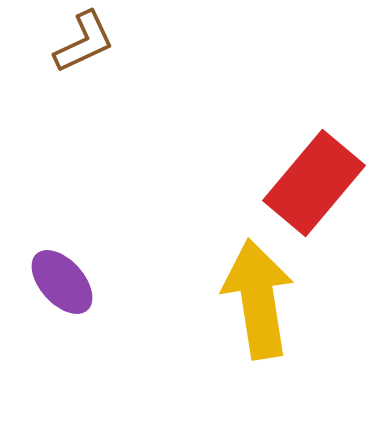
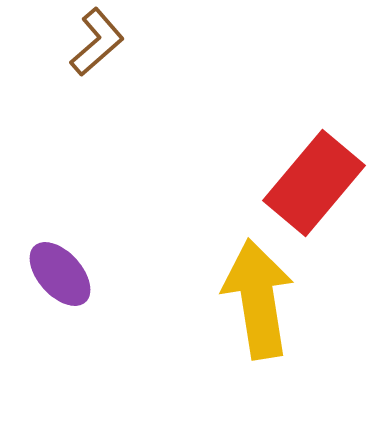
brown L-shape: moved 13 px right; rotated 16 degrees counterclockwise
purple ellipse: moved 2 px left, 8 px up
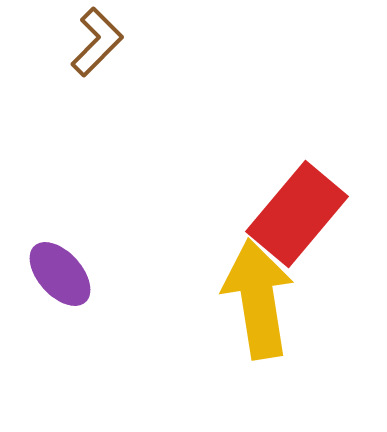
brown L-shape: rotated 4 degrees counterclockwise
red rectangle: moved 17 px left, 31 px down
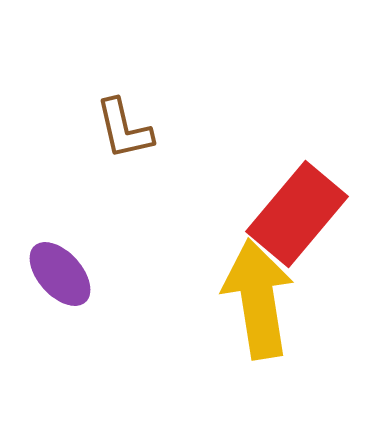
brown L-shape: moved 27 px right, 87 px down; rotated 122 degrees clockwise
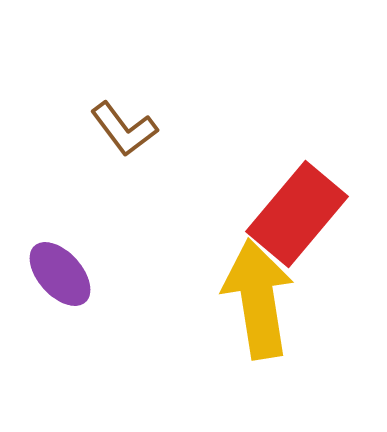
brown L-shape: rotated 24 degrees counterclockwise
